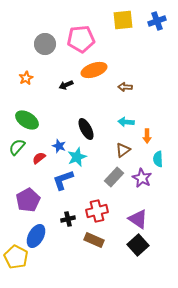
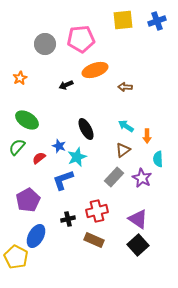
orange ellipse: moved 1 px right
orange star: moved 6 px left
cyan arrow: moved 4 px down; rotated 28 degrees clockwise
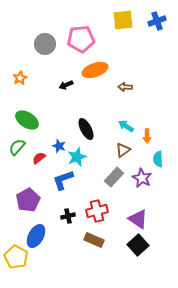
black cross: moved 3 px up
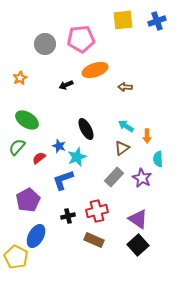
brown triangle: moved 1 px left, 2 px up
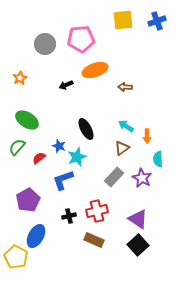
black cross: moved 1 px right
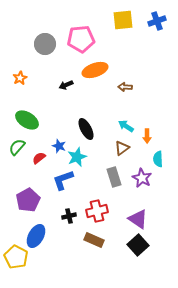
gray rectangle: rotated 60 degrees counterclockwise
